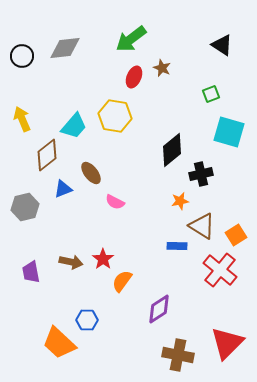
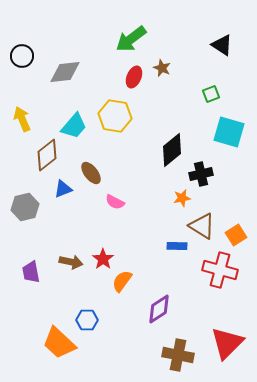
gray diamond: moved 24 px down
orange star: moved 2 px right, 3 px up
red cross: rotated 24 degrees counterclockwise
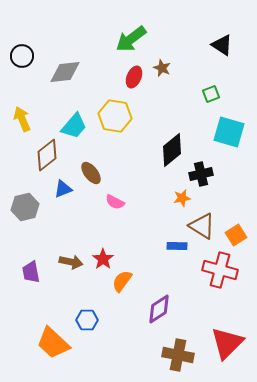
orange trapezoid: moved 6 px left
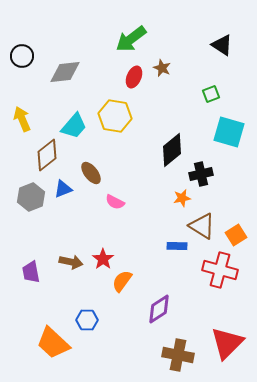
gray hexagon: moved 6 px right, 10 px up; rotated 8 degrees counterclockwise
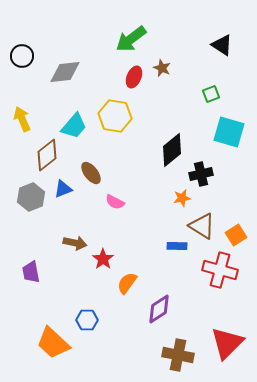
brown arrow: moved 4 px right, 19 px up
orange semicircle: moved 5 px right, 2 px down
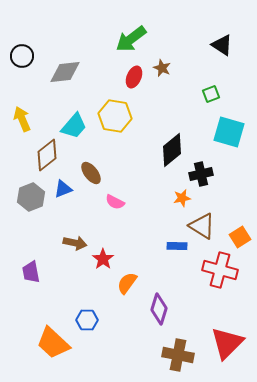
orange square: moved 4 px right, 2 px down
purple diamond: rotated 40 degrees counterclockwise
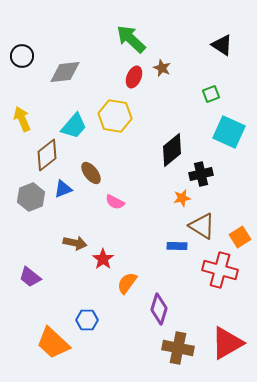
green arrow: rotated 80 degrees clockwise
cyan square: rotated 8 degrees clockwise
purple trapezoid: moved 1 px left, 5 px down; rotated 40 degrees counterclockwise
red triangle: rotated 15 degrees clockwise
brown cross: moved 7 px up
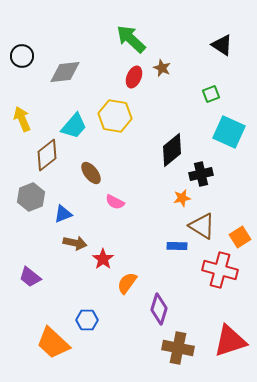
blue triangle: moved 25 px down
red triangle: moved 3 px right, 2 px up; rotated 12 degrees clockwise
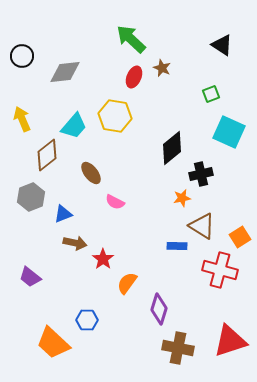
black diamond: moved 2 px up
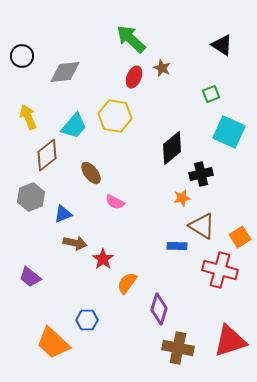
yellow arrow: moved 6 px right, 2 px up
